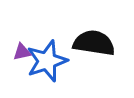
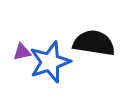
blue star: moved 3 px right, 1 px down
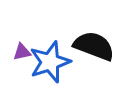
black semicircle: moved 3 px down; rotated 12 degrees clockwise
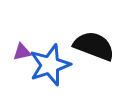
blue star: moved 3 px down
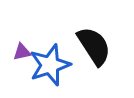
black semicircle: rotated 36 degrees clockwise
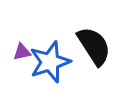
blue star: moved 3 px up
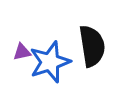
black semicircle: moved 2 px left; rotated 24 degrees clockwise
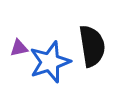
purple triangle: moved 3 px left, 4 px up
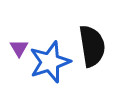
purple triangle: rotated 48 degrees counterclockwise
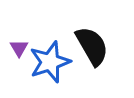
black semicircle: rotated 21 degrees counterclockwise
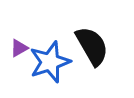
purple triangle: rotated 30 degrees clockwise
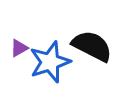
black semicircle: rotated 33 degrees counterclockwise
